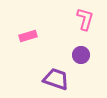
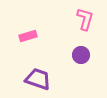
purple trapezoid: moved 18 px left
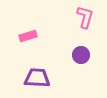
pink L-shape: moved 2 px up
purple trapezoid: moved 1 px left, 1 px up; rotated 16 degrees counterclockwise
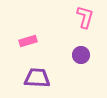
pink rectangle: moved 5 px down
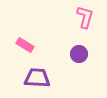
pink rectangle: moved 3 px left, 4 px down; rotated 48 degrees clockwise
purple circle: moved 2 px left, 1 px up
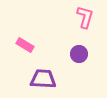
purple trapezoid: moved 6 px right, 1 px down
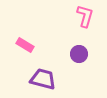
pink L-shape: moved 1 px up
purple trapezoid: rotated 12 degrees clockwise
